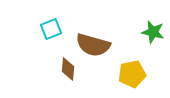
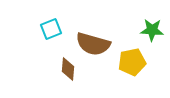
green star: moved 1 px left, 2 px up; rotated 10 degrees counterclockwise
brown semicircle: moved 1 px up
yellow pentagon: moved 12 px up
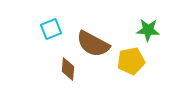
green star: moved 4 px left
brown semicircle: rotated 12 degrees clockwise
yellow pentagon: moved 1 px left, 1 px up
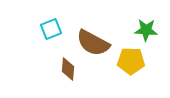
green star: moved 2 px left
brown semicircle: moved 1 px up
yellow pentagon: rotated 12 degrees clockwise
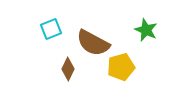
green star: rotated 20 degrees clockwise
yellow pentagon: moved 10 px left, 6 px down; rotated 16 degrees counterclockwise
brown diamond: rotated 20 degrees clockwise
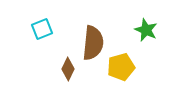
cyan square: moved 9 px left
brown semicircle: rotated 112 degrees counterclockwise
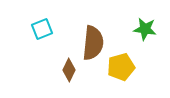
green star: moved 1 px left, 1 px up; rotated 15 degrees counterclockwise
brown diamond: moved 1 px right, 1 px down
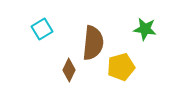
cyan square: rotated 10 degrees counterclockwise
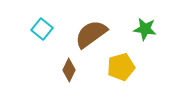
cyan square: rotated 20 degrees counterclockwise
brown semicircle: moved 2 px left, 9 px up; rotated 132 degrees counterclockwise
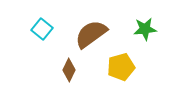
green star: rotated 15 degrees counterclockwise
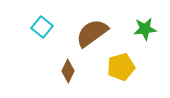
cyan square: moved 2 px up
brown semicircle: moved 1 px right, 1 px up
brown diamond: moved 1 px left, 1 px down
